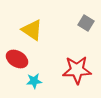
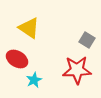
gray square: moved 1 px right, 17 px down
yellow triangle: moved 3 px left, 2 px up
cyan star: moved 1 px up; rotated 21 degrees counterclockwise
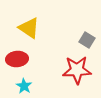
red ellipse: rotated 35 degrees counterclockwise
cyan star: moved 10 px left, 6 px down; rotated 14 degrees counterclockwise
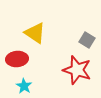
yellow triangle: moved 6 px right, 5 px down
red star: rotated 20 degrees clockwise
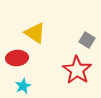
red ellipse: moved 1 px up
red star: rotated 16 degrees clockwise
cyan star: moved 1 px left; rotated 14 degrees clockwise
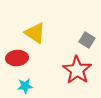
cyan star: moved 2 px right; rotated 21 degrees clockwise
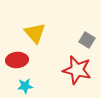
yellow triangle: rotated 15 degrees clockwise
red ellipse: moved 2 px down
red star: rotated 20 degrees counterclockwise
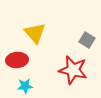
red star: moved 4 px left
